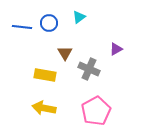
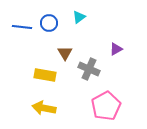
pink pentagon: moved 10 px right, 5 px up
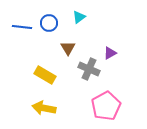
purple triangle: moved 6 px left, 4 px down
brown triangle: moved 3 px right, 5 px up
yellow rectangle: rotated 20 degrees clockwise
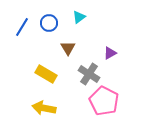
blue line: rotated 66 degrees counterclockwise
gray cross: moved 5 px down; rotated 10 degrees clockwise
yellow rectangle: moved 1 px right, 1 px up
pink pentagon: moved 2 px left, 5 px up; rotated 16 degrees counterclockwise
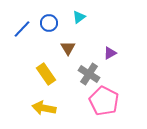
blue line: moved 2 px down; rotated 12 degrees clockwise
yellow rectangle: rotated 25 degrees clockwise
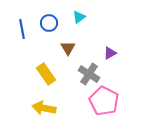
blue line: rotated 54 degrees counterclockwise
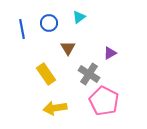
yellow arrow: moved 11 px right; rotated 20 degrees counterclockwise
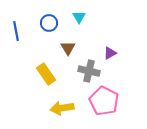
cyan triangle: rotated 24 degrees counterclockwise
blue line: moved 6 px left, 2 px down
gray cross: moved 3 px up; rotated 20 degrees counterclockwise
yellow arrow: moved 7 px right
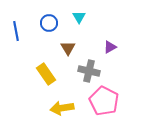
purple triangle: moved 6 px up
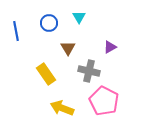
yellow arrow: rotated 30 degrees clockwise
